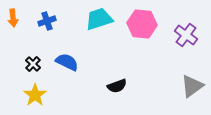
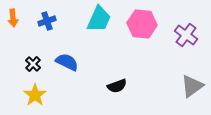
cyan trapezoid: rotated 132 degrees clockwise
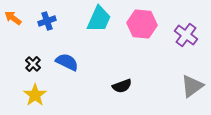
orange arrow: rotated 132 degrees clockwise
black semicircle: moved 5 px right
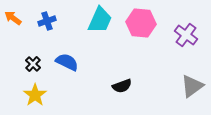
cyan trapezoid: moved 1 px right, 1 px down
pink hexagon: moved 1 px left, 1 px up
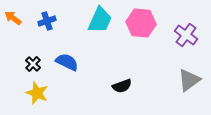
gray triangle: moved 3 px left, 6 px up
yellow star: moved 2 px right, 2 px up; rotated 15 degrees counterclockwise
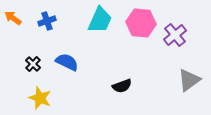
purple cross: moved 11 px left; rotated 15 degrees clockwise
yellow star: moved 3 px right, 5 px down
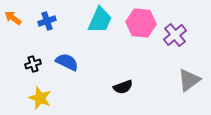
black cross: rotated 28 degrees clockwise
black semicircle: moved 1 px right, 1 px down
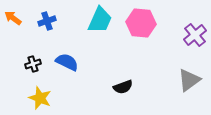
purple cross: moved 20 px right
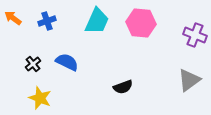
cyan trapezoid: moved 3 px left, 1 px down
purple cross: rotated 30 degrees counterclockwise
black cross: rotated 21 degrees counterclockwise
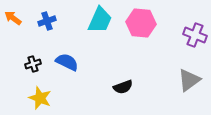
cyan trapezoid: moved 3 px right, 1 px up
black cross: rotated 21 degrees clockwise
